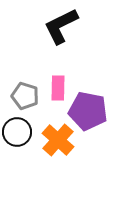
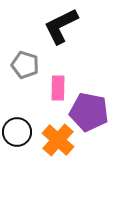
gray pentagon: moved 31 px up
purple pentagon: moved 1 px right, 1 px down
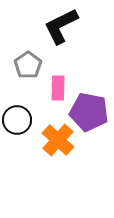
gray pentagon: moved 3 px right; rotated 20 degrees clockwise
black circle: moved 12 px up
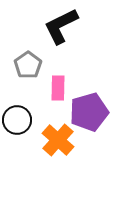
purple pentagon: rotated 27 degrees counterclockwise
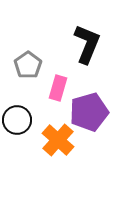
black L-shape: moved 26 px right, 18 px down; rotated 138 degrees clockwise
pink rectangle: rotated 15 degrees clockwise
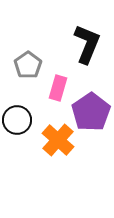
purple pentagon: moved 2 px right; rotated 18 degrees counterclockwise
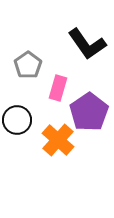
black L-shape: rotated 123 degrees clockwise
purple pentagon: moved 2 px left
